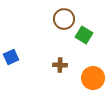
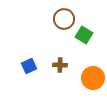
blue square: moved 18 px right, 9 px down
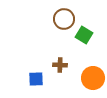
blue square: moved 7 px right, 13 px down; rotated 21 degrees clockwise
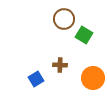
blue square: rotated 28 degrees counterclockwise
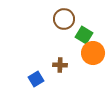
orange circle: moved 25 px up
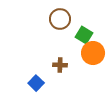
brown circle: moved 4 px left
blue square: moved 4 px down; rotated 14 degrees counterclockwise
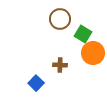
green square: moved 1 px left, 1 px up
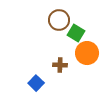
brown circle: moved 1 px left, 1 px down
green square: moved 7 px left, 1 px up
orange circle: moved 6 px left
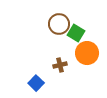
brown circle: moved 4 px down
brown cross: rotated 16 degrees counterclockwise
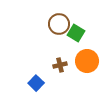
orange circle: moved 8 px down
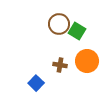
green square: moved 1 px right, 2 px up
brown cross: rotated 24 degrees clockwise
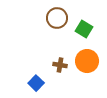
brown circle: moved 2 px left, 6 px up
green square: moved 7 px right, 2 px up
